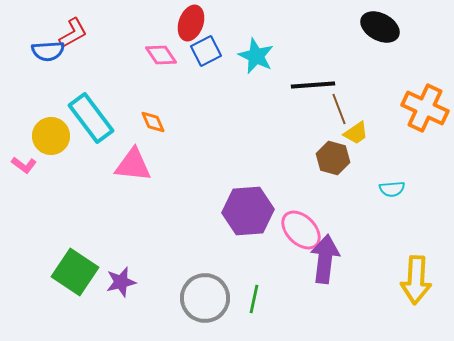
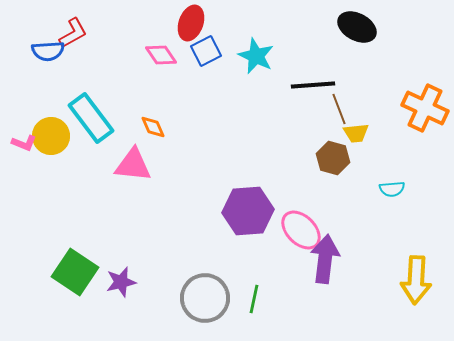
black ellipse: moved 23 px left
orange diamond: moved 5 px down
yellow trapezoid: rotated 28 degrees clockwise
pink L-shape: moved 22 px up; rotated 15 degrees counterclockwise
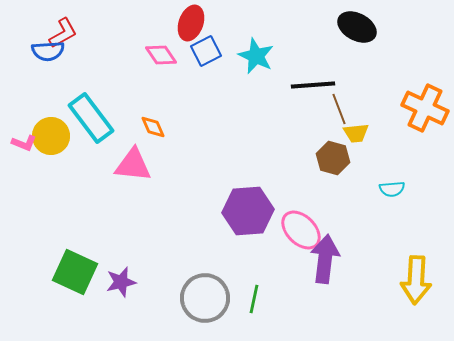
red L-shape: moved 10 px left
green square: rotated 9 degrees counterclockwise
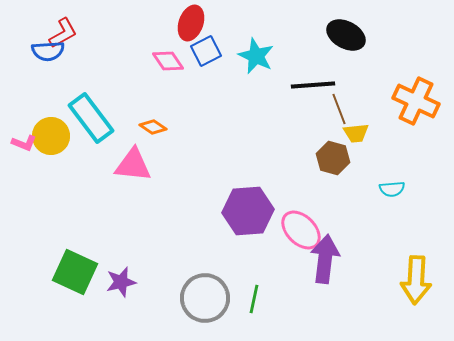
black ellipse: moved 11 px left, 8 px down
pink diamond: moved 7 px right, 6 px down
orange cross: moved 9 px left, 7 px up
orange diamond: rotated 32 degrees counterclockwise
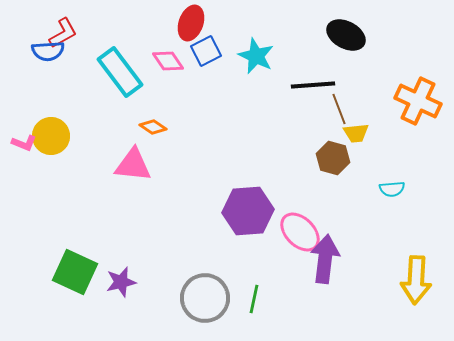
orange cross: moved 2 px right
cyan rectangle: moved 29 px right, 46 px up
pink ellipse: moved 1 px left, 2 px down
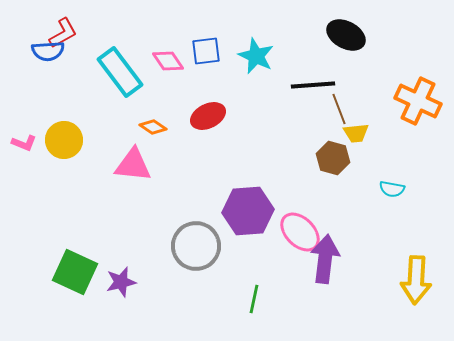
red ellipse: moved 17 px right, 93 px down; rotated 44 degrees clockwise
blue square: rotated 20 degrees clockwise
yellow circle: moved 13 px right, 4 px down
cyan semicircle: rotated 15 degrees clockwise
gray circle: moved 9 px left, 52 px up
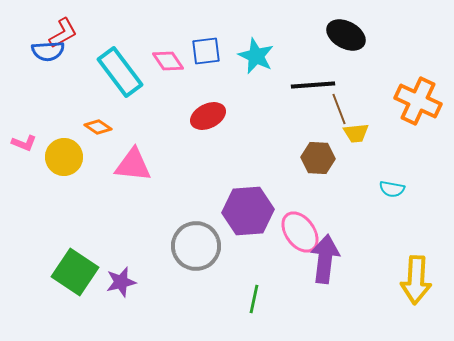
orange diamond: moved 55 px left
yellow circle: moved 17 px down
brown hexagon: moved 15 px left; rotated 12 degrees counterclockwise
pink ellipse: rotated 9 degrees clockwise
green square: rotated 9 degrees clockwise
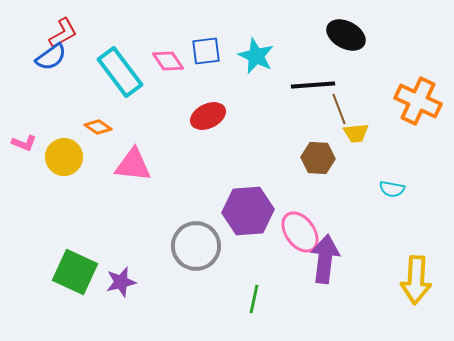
blue semicircle: moved 3 px right, 6 px down; rotated 32 degrees counterclockwise
green square: rotated 9 degrees counterclockwise
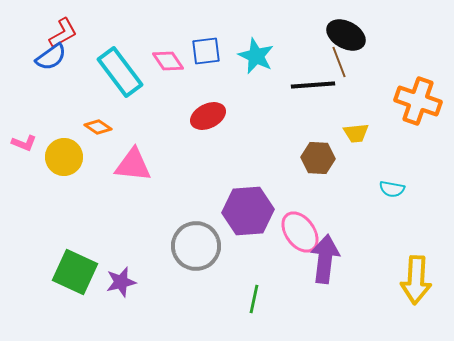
orange cross: rotated 6 degrees counterclockwise
brown line: moved 47 px up
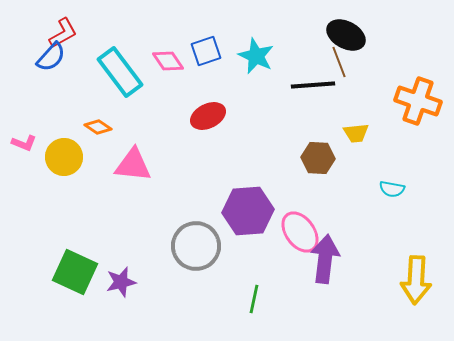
blue square: rotated 12 degrees counterclockwise
blue semicircle: rotated 12 degrees counterclockwise
